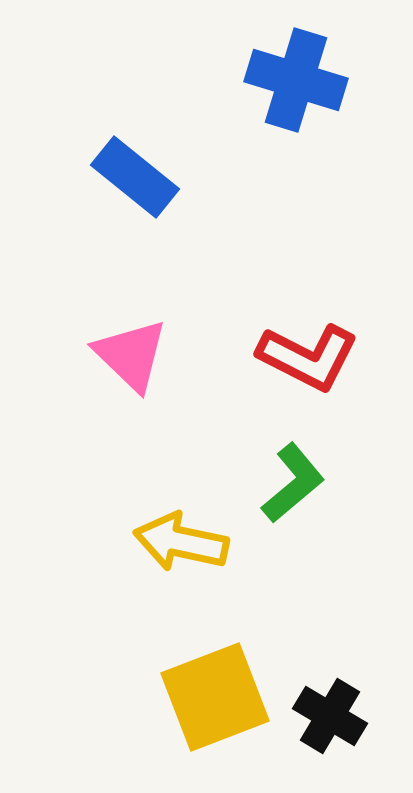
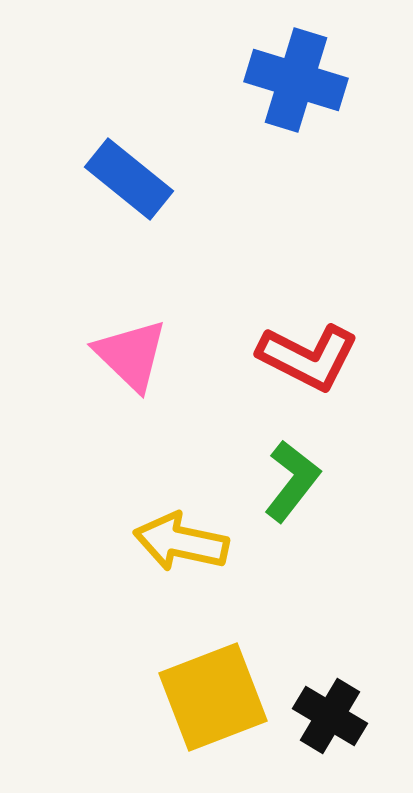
blue rectangle: moved 6 px left, 2 px down
green L-shape: moved 1 px left, 2 px up; rotated 12 degrees counterclockwise
yellow square: moved 2 px left
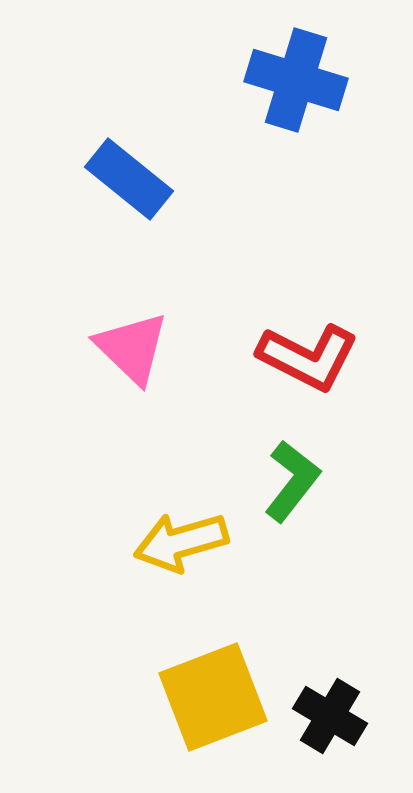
pink triangle: moved 1 px right, 7 px up
yellow arrow: rotated 28 degrees counterclockwise
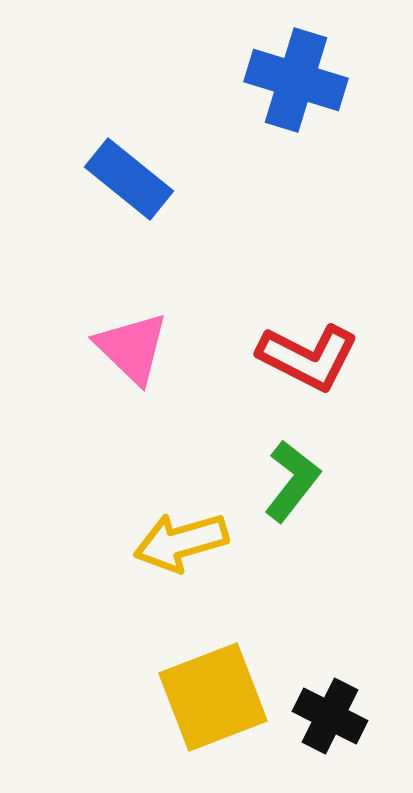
black cross: rotated 4 degrees counterclockwise
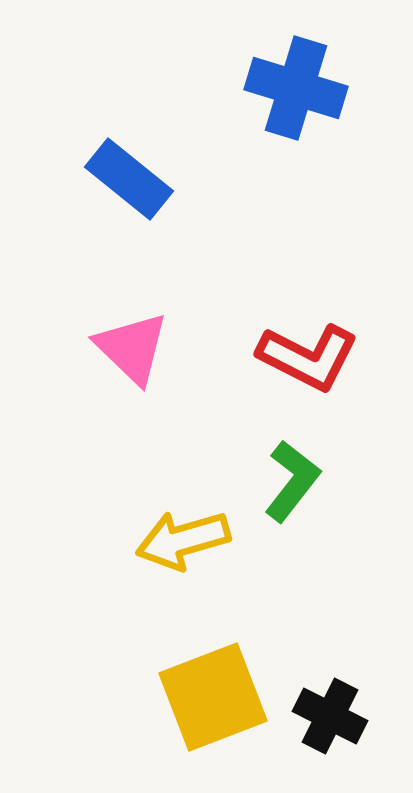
blue cross: moved 8 px down
yellow arrow: moved 2 px right, 2 px up
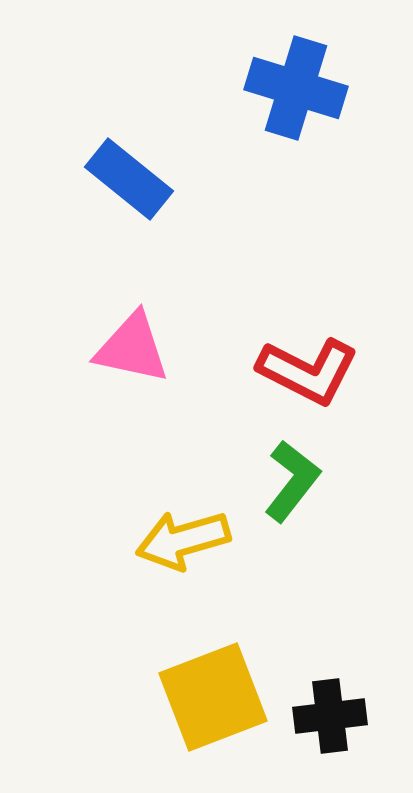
pink triangle: rotated 32 degrees counterclockwise
red L-shape: moved 14 px down
black cross: rotated 34 degrees counterclockwise
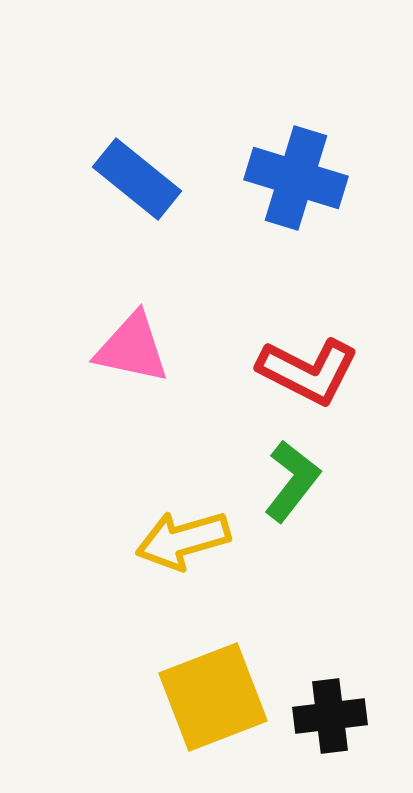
blue cross: moved 90 px down
blue rectangle: moved 8 px right
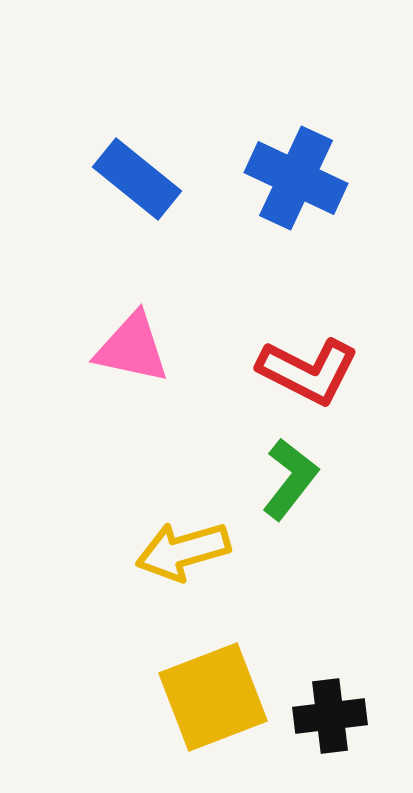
blue cross: rotated 8 degrees clockwise
green L-shape: moved 2 px left, 2 px up
yellow arrow: moved 11 px down
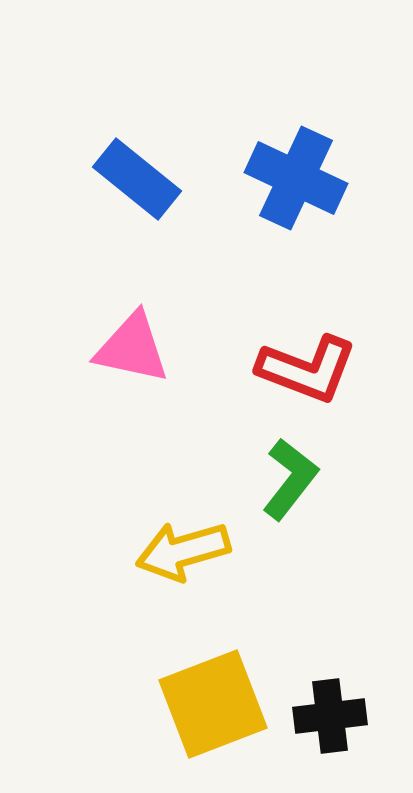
red L-shape: moved 1 px left, 2 px up; rotated 6 degrees counterclockwise
yellow square: moved 7 px down
